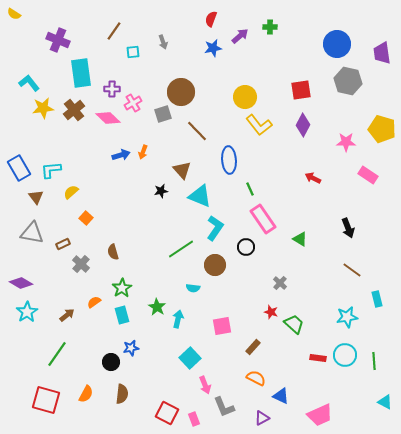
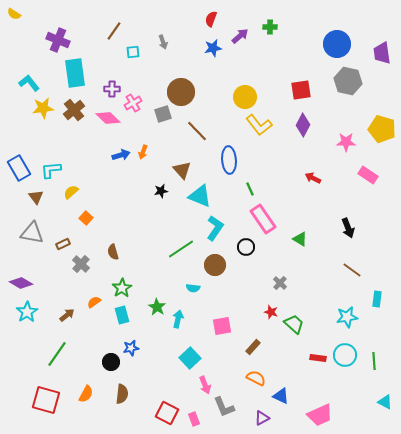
cyan rectangle at (81, 73): moved 6 px left
cyan rectangle at (377, 299): rotated 21 degrees clockwise
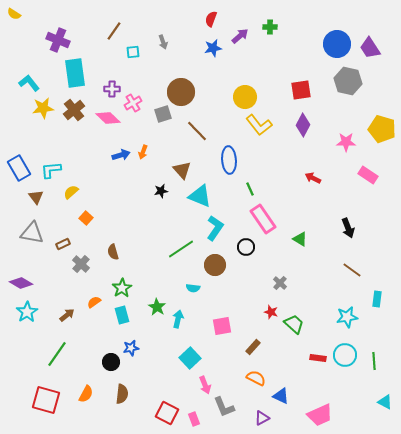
purple trapezoid at (382, 53): moved 12 px left, 5 px up; rotated 25 degrees counterclockwise
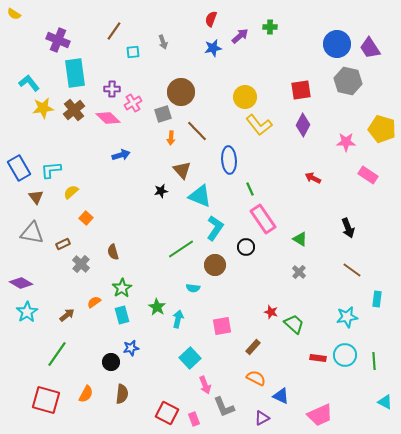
orange arrow at (143, 152): moved 28 px right, 14 px up; rotated 16 degrees counterclockwise
gray cross at (280, 283): moved 19 px right, 11 px up
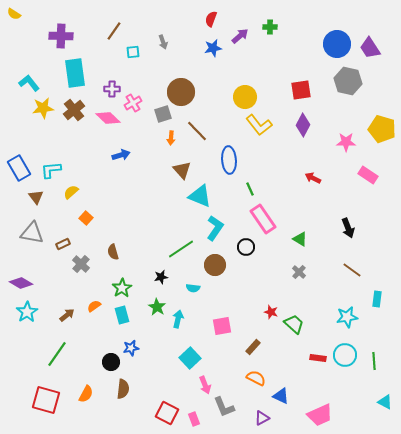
purple cross at (58, 40): moved 3 px right, 4 px up; rotated 20 degrees counterclockwise
black star at (161, 191): moved 86 px down
orange semicircle at (94, 302): moved 4 px down
brown semicircle at (122, 394): moved 1 px right, 5 px up
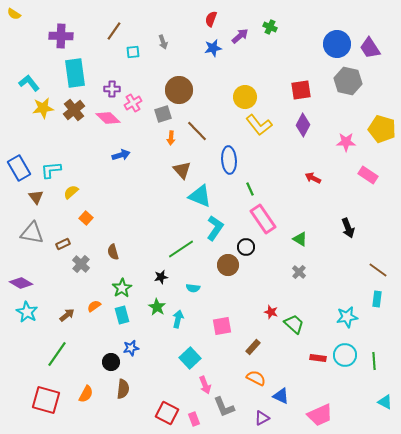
green cross at (270, 27): rotated 24 degrees clockwise
brown circle at (181, 92): moved 2 px left, 2 px up
brown circle at (215, 265): moved 13 px right
brown line at (352, 270): moved 26 px right
cyan star at (27, 312): rotated 10 degrees counterclockwise
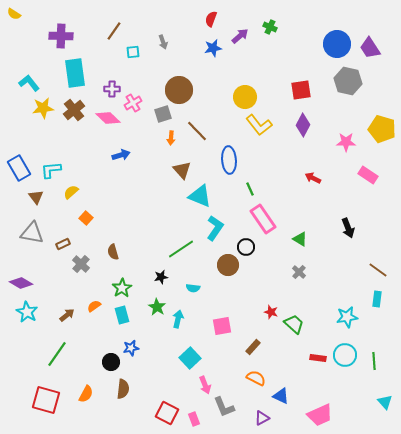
cyan triangle at (385, 402): rotated 21 degrees clockwise
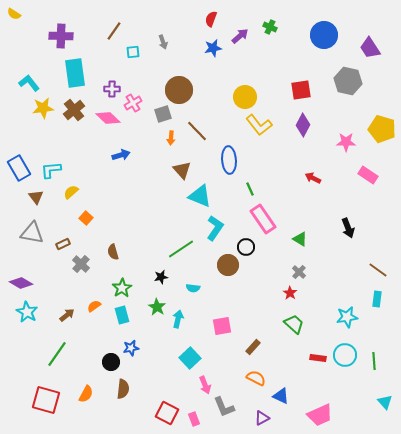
blue circle at (337, 44): moved 13 px left, 9 px up
red star at (271, 312): moved 19 px right, 19 px up; rotated 16 degrees clockwise
